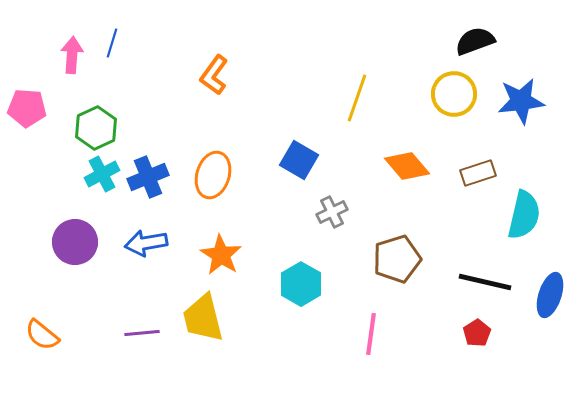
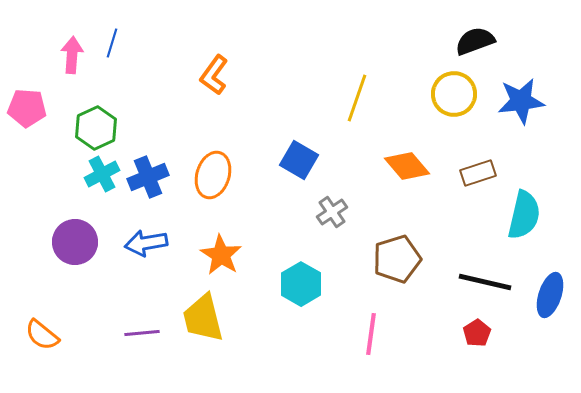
gray cross: rotated 8 degrees counterclockwise
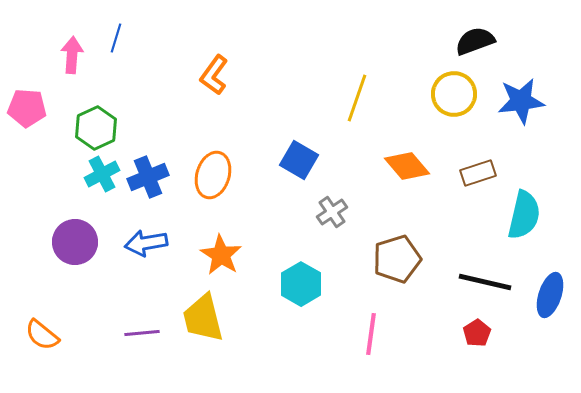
blue line: moved 4 px right, 5 px up
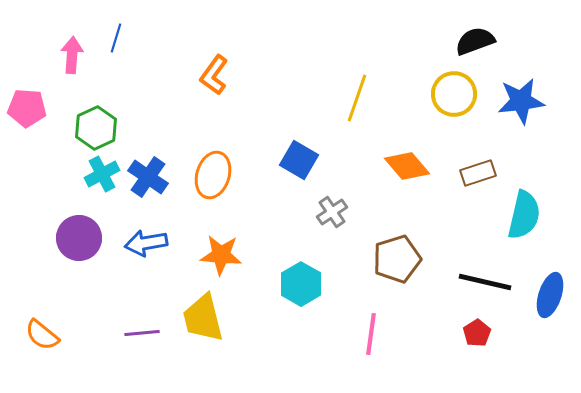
blue cross: rotated 33 degrees counterclockwise
purple circle: moved 4 px right, 4 px up
orange star: rotated 27 degrees counterclockwise
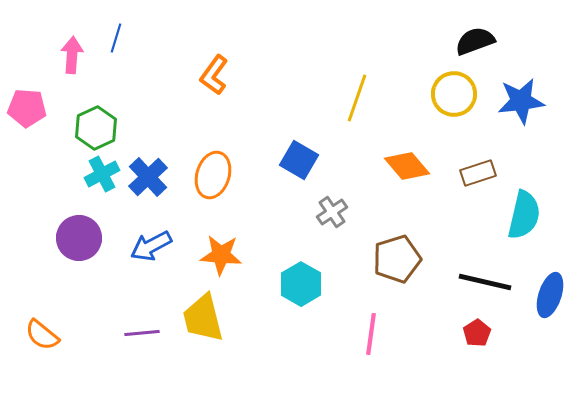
blue cross: rotated 12 degrees clockwise
blue arrow: moved 5 px right, 3 px down; rotated 18 degrees counterclockwise
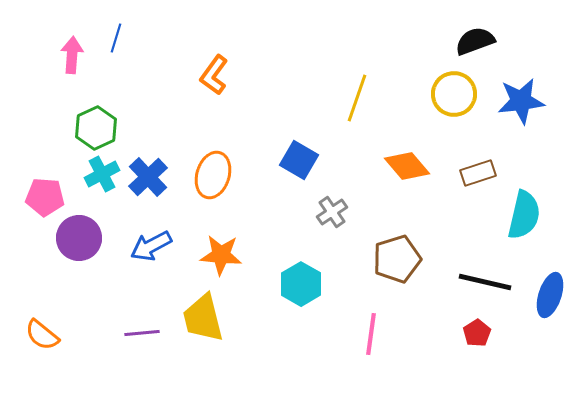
pink pentagon: moved 18 px right, 89 px down
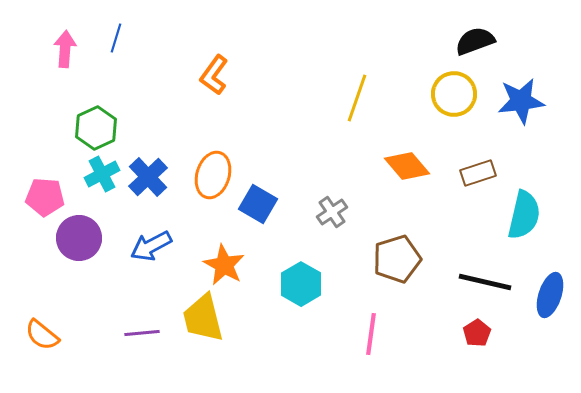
pink arrow: moved 7 px left, 6 px up
blue square: moved 41 px left, 44 px down
orange star: moved 3 px right, 10 px down; rotated 24 degrees clockwise
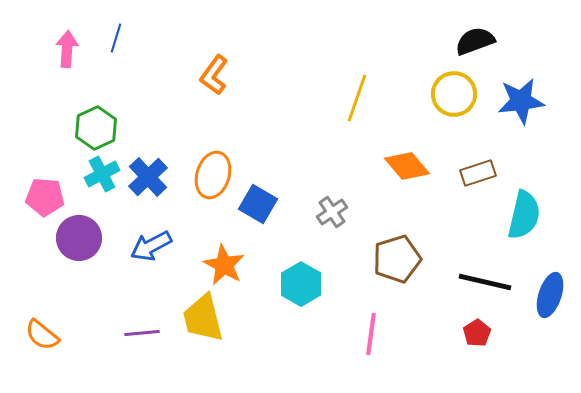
pink arrow: moved 2 px right
